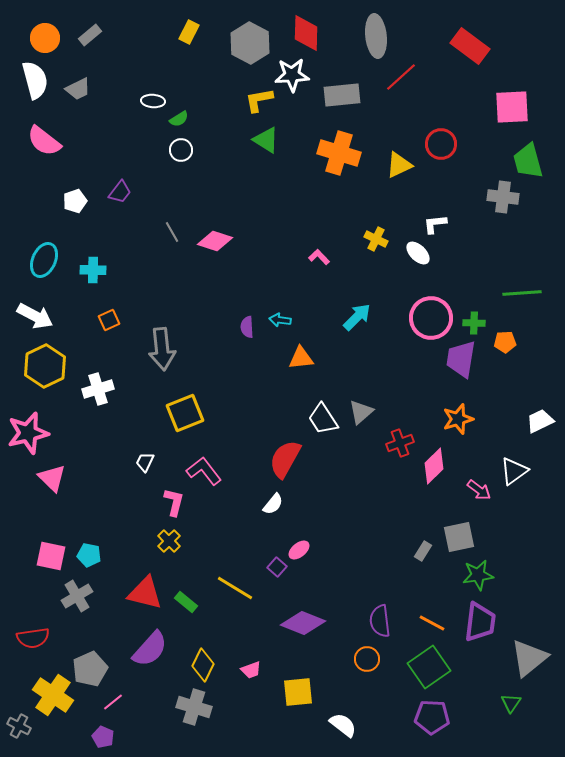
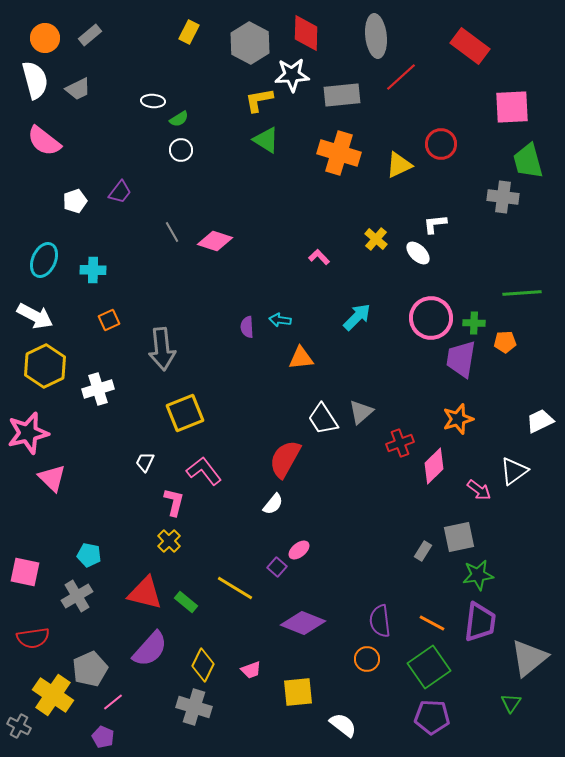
yellow cross at (376, 239): rotated 15 degrees clockwise
pink square at (51, 556): moved 26 px left, 16 px down
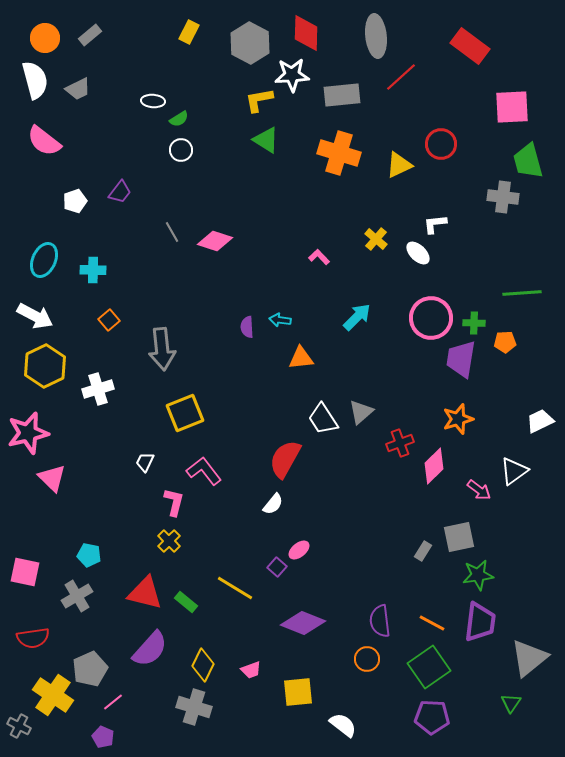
orange square at (109, 320): rotated 15 degrees counterclockwise
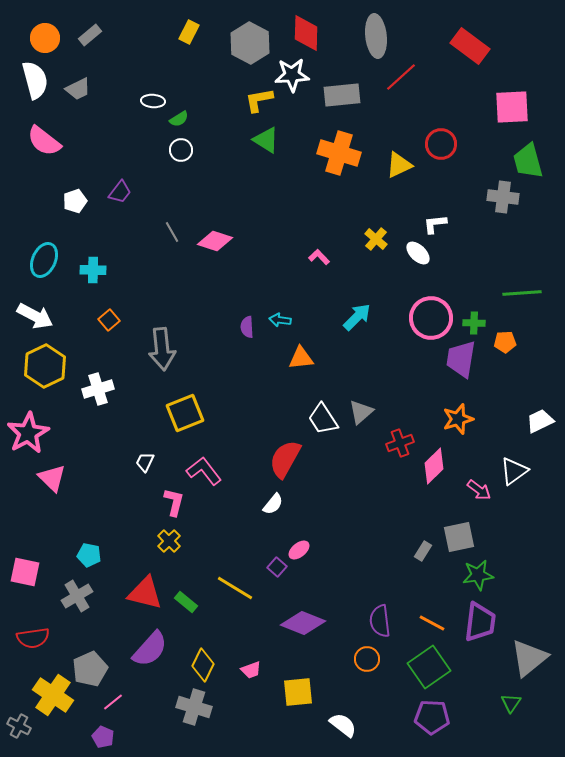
pink star at (28, 433): rotated 15 degrees counterclockwise
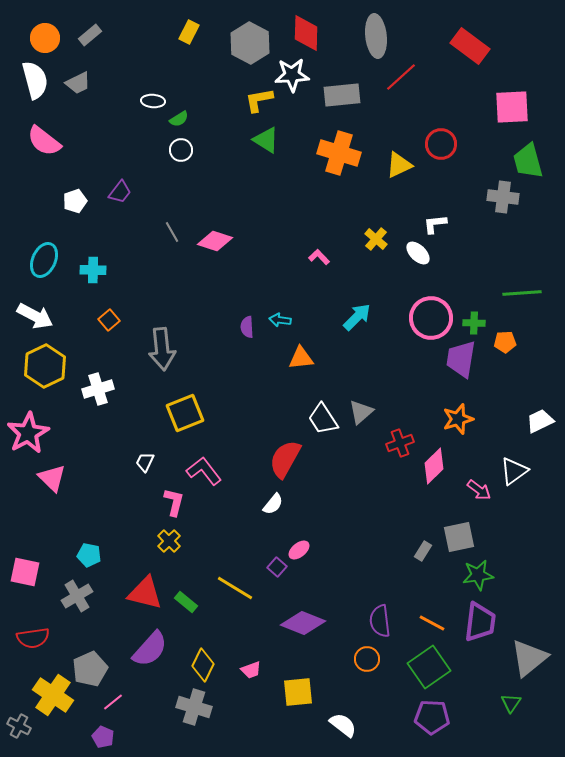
gray trapezoid at (78, 89): moved 6 px up
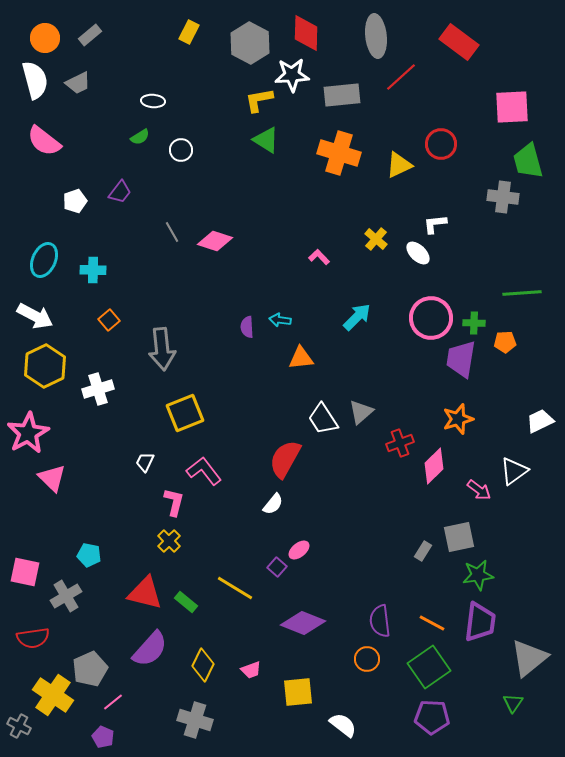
red rectangle at (470, 46): moved 11 px left, 4 px up
green semicircle at (179, 119): moved 39 px left, 18 px down
gray cross at (77, 596): moved 11 px left
green triangle at (511, 703): moved 2 px right
gray cross at (194, 707): moved 1 px right, 13 px down
